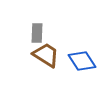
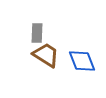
blue diamond: rotated 12 degrees clockwise
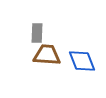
brown trapezoid: moved 1 px right; rotated 28 degrees counterclockwise
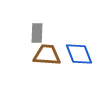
blue diamond: moved 3 px left, 7 px up
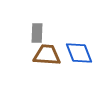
blue diamond: moved 1 px up
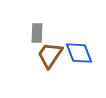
brown trapezoid: moved 3 px right; rotated 60 degrees counterclockwise
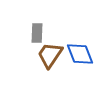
blue diamond: moved 1 px right, 1 px down
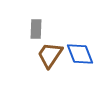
gray rectangle: moved 1 px left, 4 px up
